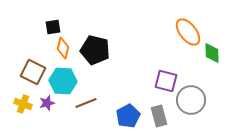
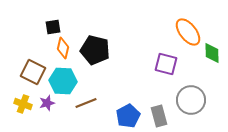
purple square: moved 17 px up
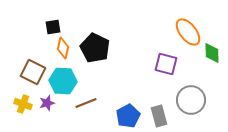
black pentagon: moved 2 px up; rotated 12 degrees clockwise
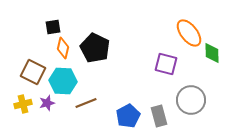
orange ellipse: moved 1 px right, 1 px down
yellow cross: rotated 36 degrees counterclockwise
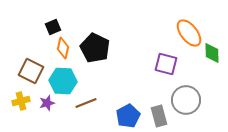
black square: rotated 14 degrees counterclockwise
brown square: moved 2 px left, 1 px up
gray circle: moved 5 px left
yellow cross: moved 2 px left, 3 px up
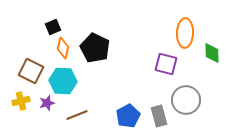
orange ellipse: moved 4 px left; rotated 40 degrees clockwise
brown line: moved 9 px left, 12 px down
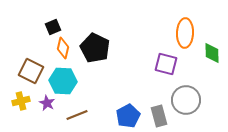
purple star: rotated 28 degrees counterclockwise
